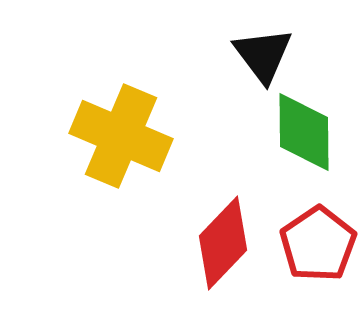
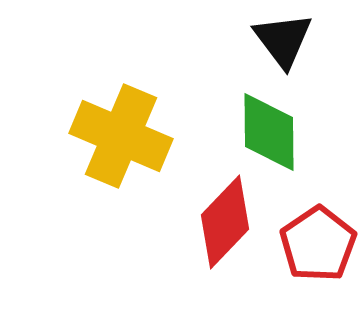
black triangle: moved 20 px right, 15 px up
green diamond: moved 35 px left
red diamond: moved 2 px right, 21 px up
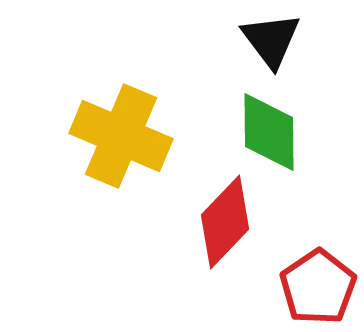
black triangle: moved 12 px left
red pentagon: moved 43 px down
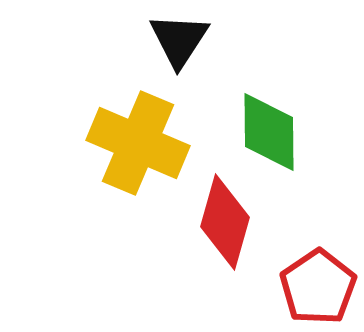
black triangle: moved 92 px left; rotated 10 degrees clockwise
yellow cross: moved 17 px right, 7 px down
red diamond: rotated 28 degrees counterclockwise
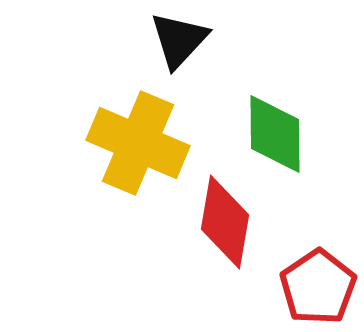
black triangle: rotated 10 degrees clockwise
green diamond: moved 6 px right, 2 px down
red diamond: rotated 6 degrees counterclockwise
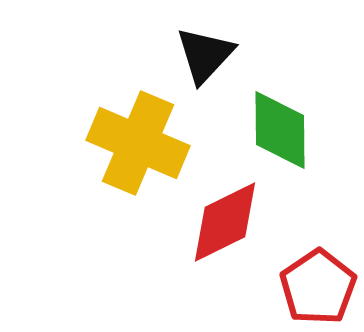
black triangle: moved 26 px right, 15 px down
green diamond: moved 5 px right, 4 px up
red diamond: rotated 54 degrees clockwise
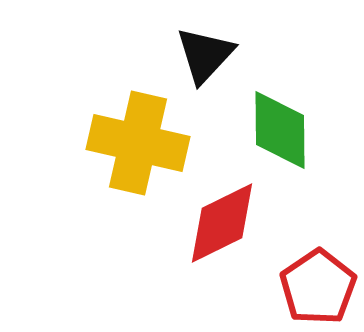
yellow cross: rotated 10 degrees counterclockwise
red diamond: moved 3 px left, 1 px down
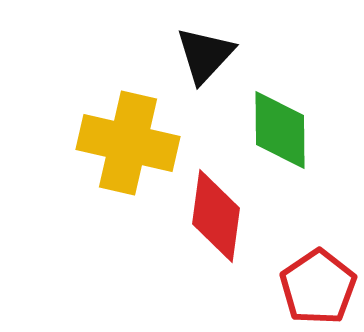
yellow cross: moved 10 px left
red diamond: moved 6 px left, 7 px up; rotated 56 degrees counterclockwise
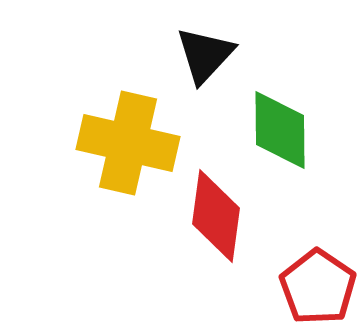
red pentagon: rotated 4 degrees counterclockwise
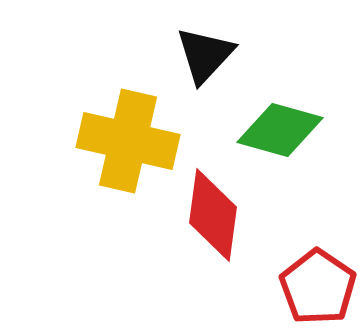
green diamond: rotated 74 degrees counterclockwise
yellow cross: moved 2 px up
red diamond: moved 3 px left, 1 px up
